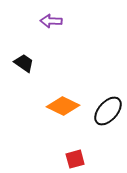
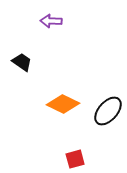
black trapezoid: moved 2 px left, 1 px up
orange diamond: moved 2 px up
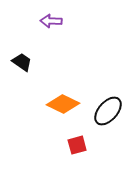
red square: moved 2 px right, 14 px up
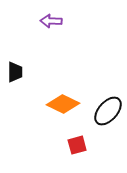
black trapezoid: moved 7 px left, 10 px down; rotated 55 degrees clockwise
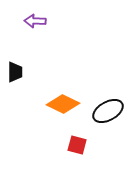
purple arrow: moved 16 px left
black ellipse: rotated 20 degrees clockwise
red square: rotated 30 degrees clockwise
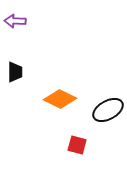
purple arrow: moved 20 px left
orange diamond: moved 3 px left, 5 px up
black ellipse: moved 1 px up
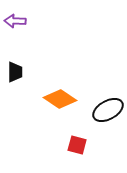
orange diamond: rotated 8 degrees clockwise
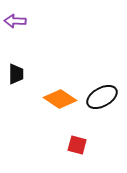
black trapezoid: moved 1 px right, 2 px down
black ellipse: moved 6 px left, 13 px up
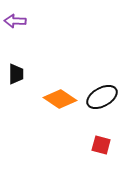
red square: moved 24 px right
